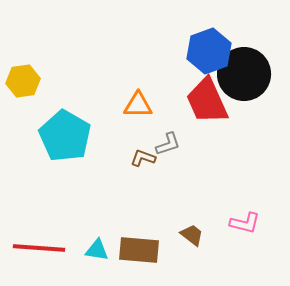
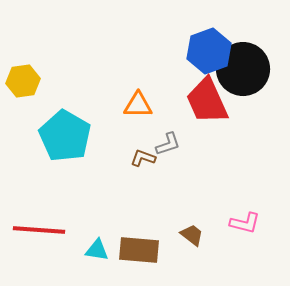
black circle: moved 1 px left, 5 px up
red line: moved 18 px up
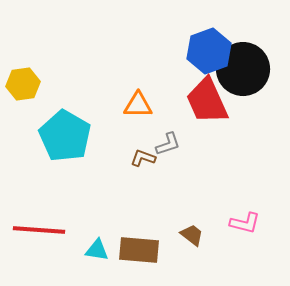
yellow hexagon: moved 3 px down
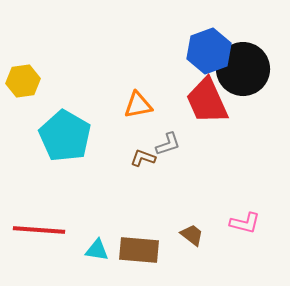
yellow hexagon: moved 3 px up
orange triangle: rotated 12 degrees counterclockwise
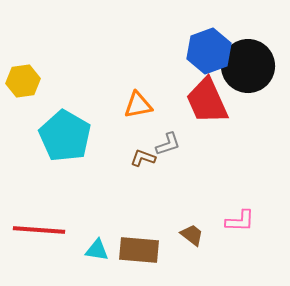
black circle: moved 5 px right, 3 px up
pink L-shape: moved 5 px left, 2 px up; rotated 12 degrees counterclockwise
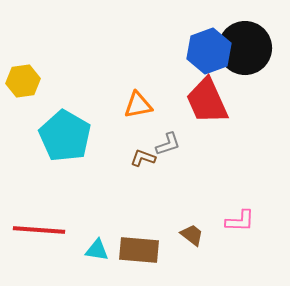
black circle: moved 3 px left, 18 px up
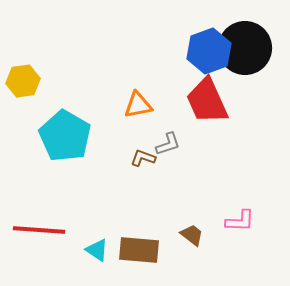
cyan triangle: rotated 25 degrees clockwise
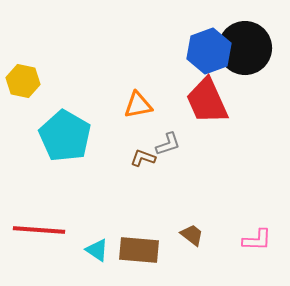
yellow hexagon: rotated 20 degrees clockwise
pink L-shape: moved 17 px right, 19 px down
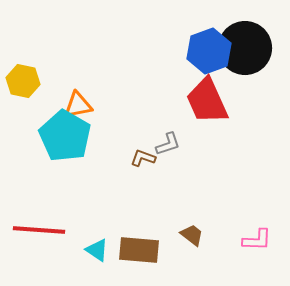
orange triangle: moved 60 px left
